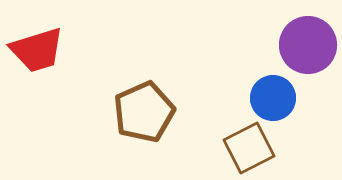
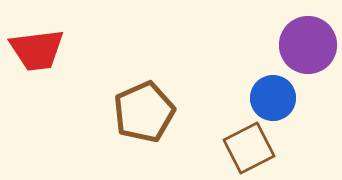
red trapezoid: rotated 10 degrees clockwise
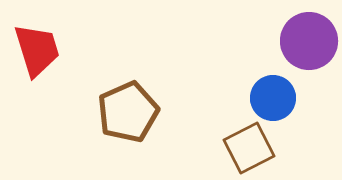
purple circle: moved 1 px right, 4 px up
red trapezoid: rotated 100 degrees counterclockwise
brown pentagon: moved 16 px left
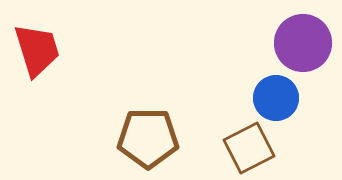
purple circle: moved 6 px left, 2 px down
blue circle: moved 3 px right
brown pentagon: moved 20 px right, 26 px down; rotated 24 degrees clockwise
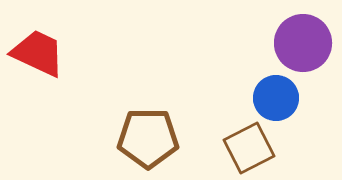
red trapezoid: moved 1 px right, 3 px down; rotated 48 degrees counterclockwise
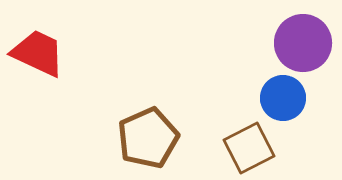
blue circle: moved 7 px right
brown pentagon: rotated 24 degrees counterclockwise
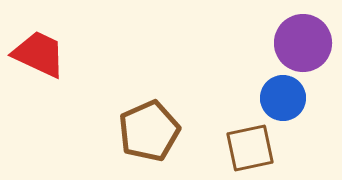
red trapezoid: moved 1 px right, 1 px down
brown pentagon: moved 1 px right, 7 px up
brown square: moved 1 px right; rotated 15 degrees clockwise
